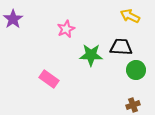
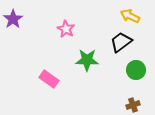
pink star: rotated 18 degrees counterclockwise
black trapezoid: moved 5 px up; rotated 40 degrees counterclockwise
green star: moved 4 px left, 5 px down
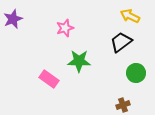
purple star: rotated 12 degrees clockwise
pink star: moved 1 px left, 1 px up; rotated 24 degrees clockwise
green star: moved 8 px left, 1 px down
green circle: moved 3 px down
brown cross: moved 10 px left
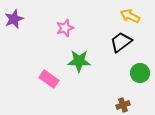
purple star: moved 1 px right
green circle: moved 4 px right
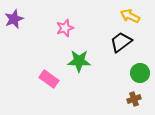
brown cross: moved 11 px right, 6 px up
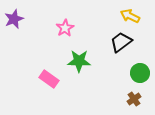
pink star: rotated 12 degrees counterclockwise
brown cross: rotated 16 degrees counterclockwise
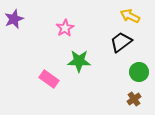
green circle: moved 1 px left, 1 px up
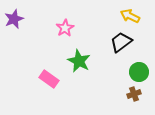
green star: rotated 25 degrees clockwise
brown cross: moved 5 px up; rotated 16 degrees clockwise
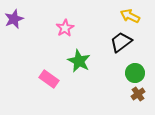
green circle: moved 4 px left, 1 px down
brown cross: moved 4 px right; rotated 16 degrees counterclockwise
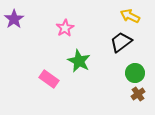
purple star: rotated 12 degrees counterclockwise
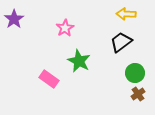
yellow arrow: moved 4 px left, 2 px up; rotated 24 degrees counterclockwise
